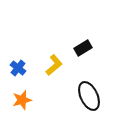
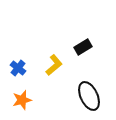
black rectangle: moved 1 px up
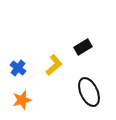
black ellipse: moved 4 px up
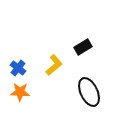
orange star: moved 2 px left, 8 px up; rotated 18 degrees clockwise
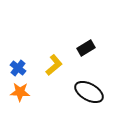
black rectangle: moved 3 px right, 1 px down
black ellipse: rotated 36 degrees counterclockwise
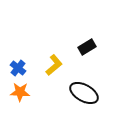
black rectangle: moved 1 px right, 1 px up
black ellipse: moved 5 px left, 1 px down
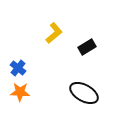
yellow L-shape: moved 32 px up
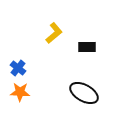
black rectangle: rotated 30 degrees clockwise
